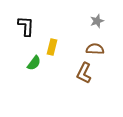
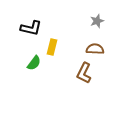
black L-shape: moved 5 px right, 2 px down; rotated 100 degrees clockwise
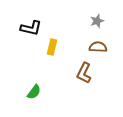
brown semicircle: moved 3 px right, 2 px up
green semicircle: moved 29 px down
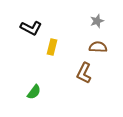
black L-shape: rotated 15 degrees clockwise
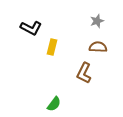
green semicircle: moved 20 px right, 12 px down
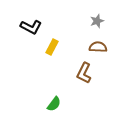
black L-shape: moved 1 px up
yellow rectangle: rotated 14 degrees clockwise
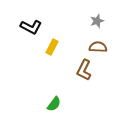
brown L-shape: moved 3 px up
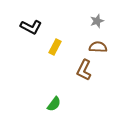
yellow rectangle: moved 3 px right
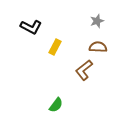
brown L-shape: rotated 25 degrees clockwise
green semicircle: moved 2 px right, 1 px down
